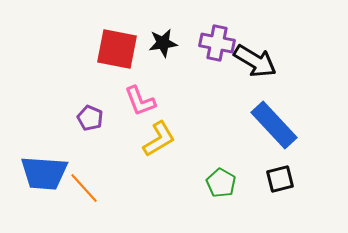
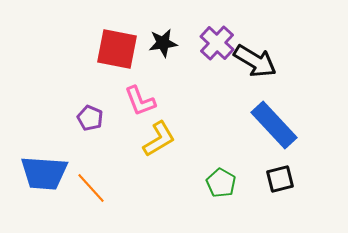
purple cross: rotated 32 degrees clockwise
orange line: moved 7 px right
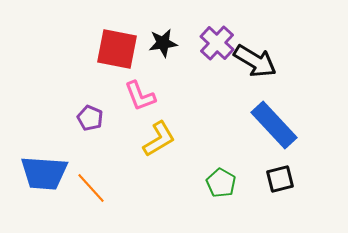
pink L-shape: moved 5 px up
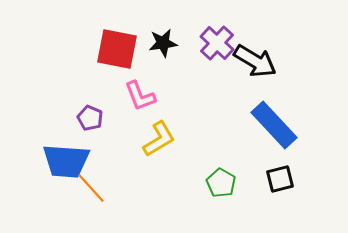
blue trapezoid: moved 22 px right, 12 px up
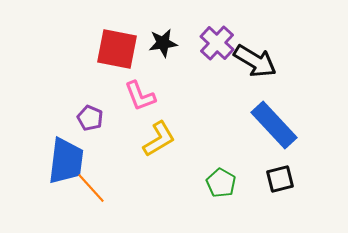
blue trapezoid: rotated 87 degrees counterclockwise
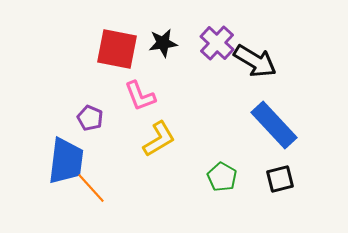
green pentagon: moved 1 px right, 6 px up
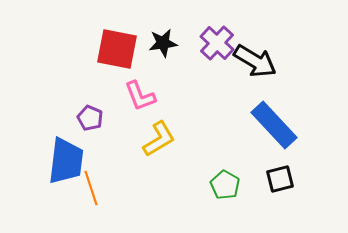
green pentagon: moved 3 px right, 8 px down
orange line: rotated 24 degrees clockwise
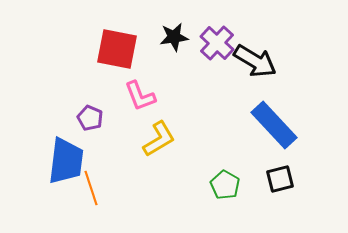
black star: moved 11 px right, 6 px up
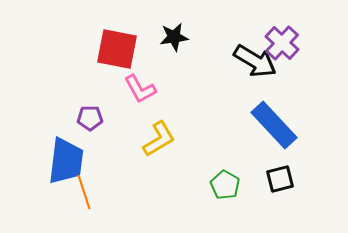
purple cross: moved 65 px right
pink L-shape: moved 7 px up; rotated 8 degrees counterclockwise
purple pentagon: rotated 25 degrees counterclockwise
orange line: moved 7 px left, 4 px down
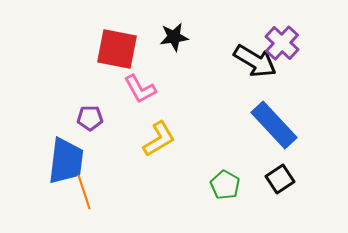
black square: rotated 20 degrees counterclockwise
